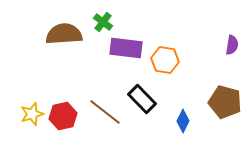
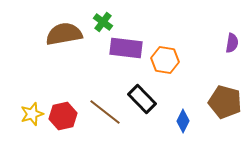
brown semicircle: rotated 6 degrees counterclockwise
purple semicircle: moved 2 px up
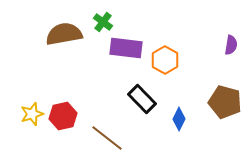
purple semicircle: moved 1 px left, 2 px down
orange hexagon: rotated 20 degrees clockwise
brown line: moved 2 px right, 26 px down
blue diamond: moved 4 px left, 2 px up
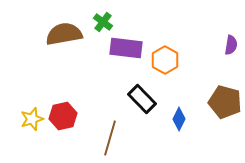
yellow star: moved 5 px down
brown line: moved 3 px right; rotated 68 degrees clockwise
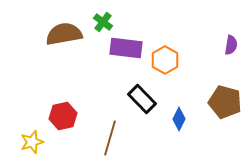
yellow star: moved 23 px down
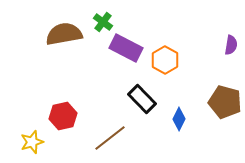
purple rectangle: rotated 20 degrees clockwise
brown line: rotated 36 degrees clockwise
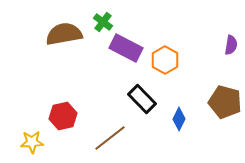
yellow star: rotated 15 degrees clockwise
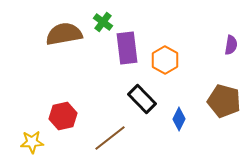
purple rectangle: moved 1 px right; rotated 56 degrees clockwise
brown pentagon: moved 1 px left, 1 px up
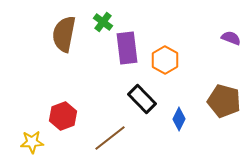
brown semicircle: rotated 69 degrees counterclockwise
purple semicircle: moved 7 px up; rotated 78 degrees counterclockwise
red hexagon: rotated 8 degrees counterclockwise
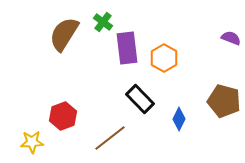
brown semicircle: rotated 21 degrees clockwise
orange hexagon: moved 1 px left, 2 px up
black rectangle: moved 2 px left
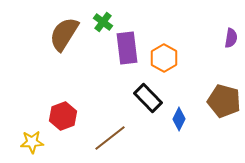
purple semicircle: rotated 78 degrees clockwise
black rectangle: moved 8 px right, 1 px up
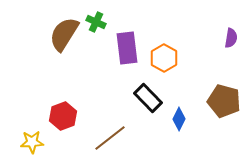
green cross: moved 7 px left; rotated 12 degrees counterclockwise
